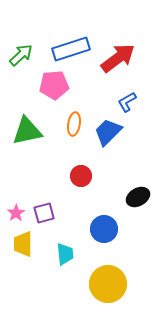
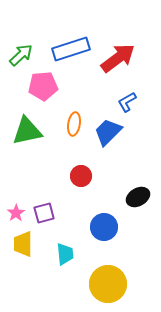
pink pentagon: moved 11 px left, 1 px down
blue circle: moved 2 px up
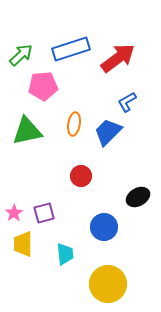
pink star: moved 2 px left
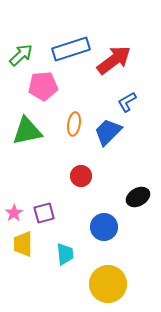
red arrow: moved 4 px left, 2 px down
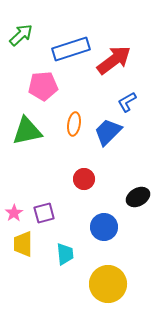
green arrow: moved 20 px up
red circle: moved 3 px right, 3 px down
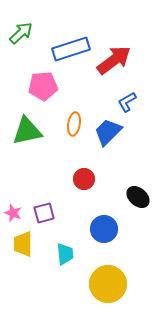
green arrow: moved 2 px up
black ellipse: rotated 70 degrees clockwise
pink star: moved 1 px left; rotated 18 degrees counterclockwise
blue circle: moved 2 px down
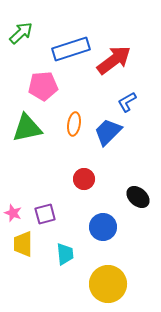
green triangle: moved 3 px up
purple square: moved 1 px right, 1 px down
blue circle: moved 1 px left, 2 px up
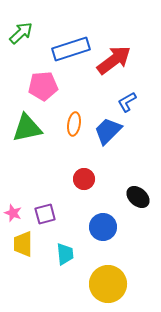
blue trapezoid: moved 1 px up
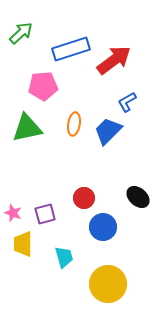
red circle: moved 19 px down
cyan trapezoid: moved 1 px left, 3 px down; rotated 10 degrees counterclockwise
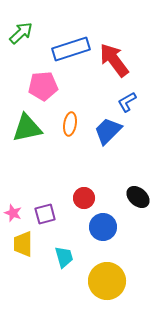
red arrow: rotated 90 degrees counterclockwise
orange ellipse: moved 4 px left
yellow circle: moved 1 px left, 3 px up
